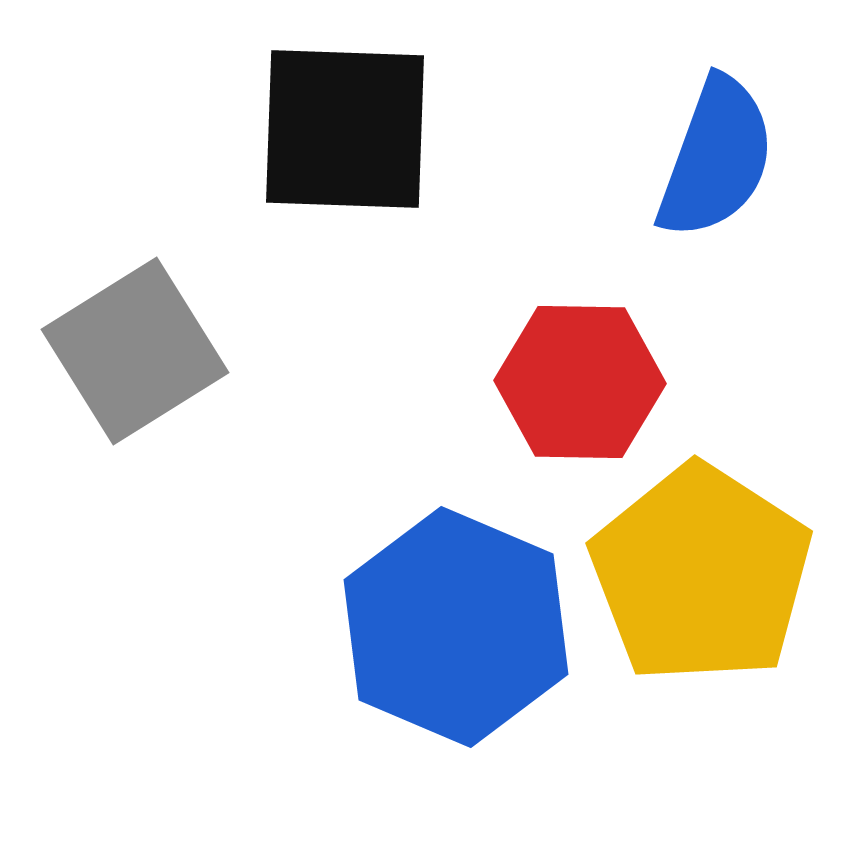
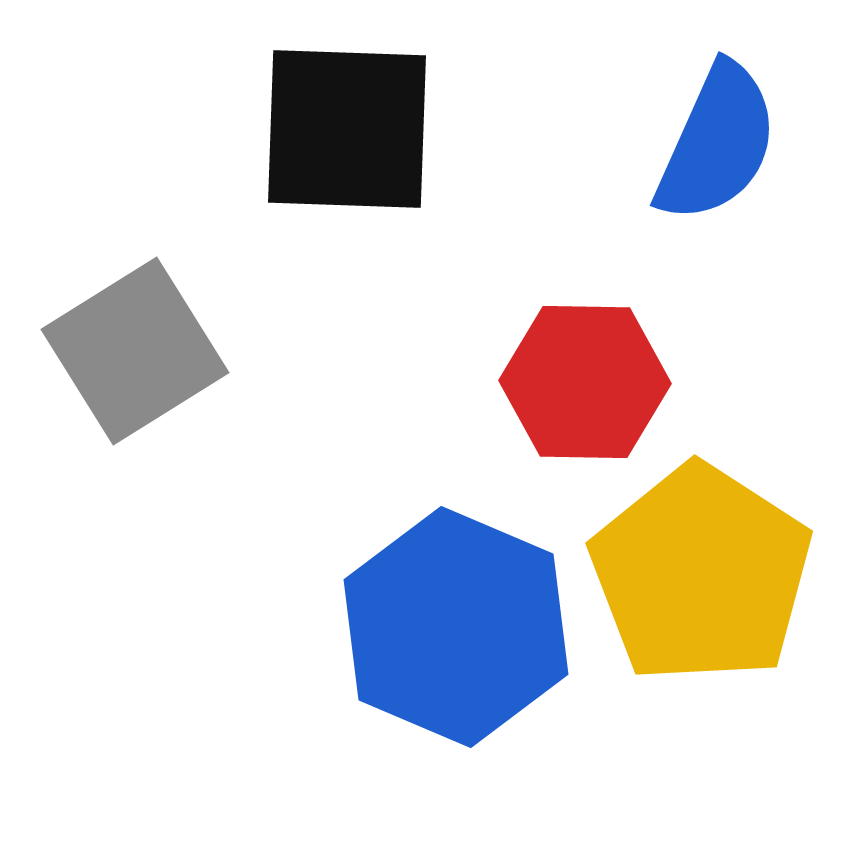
black square: moved 2 px right
blue semicircle: moved 1 px right, 15 px up; rotated 4 degrees clockwise
red hexagon: moved 5 px right
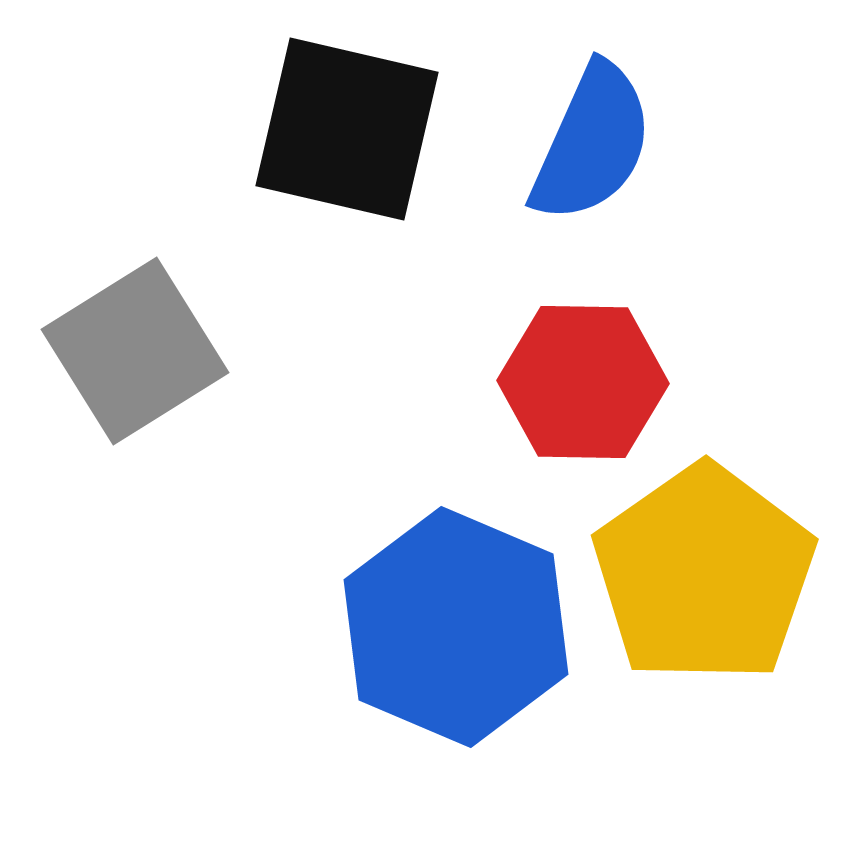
black square: rotated 11 degrees clockwise
blue semicircle: moved 125 px left
red hexagon: moved 2 px left
yellow pentagon: moved 3 px right; rotated 4 degrees clockwise
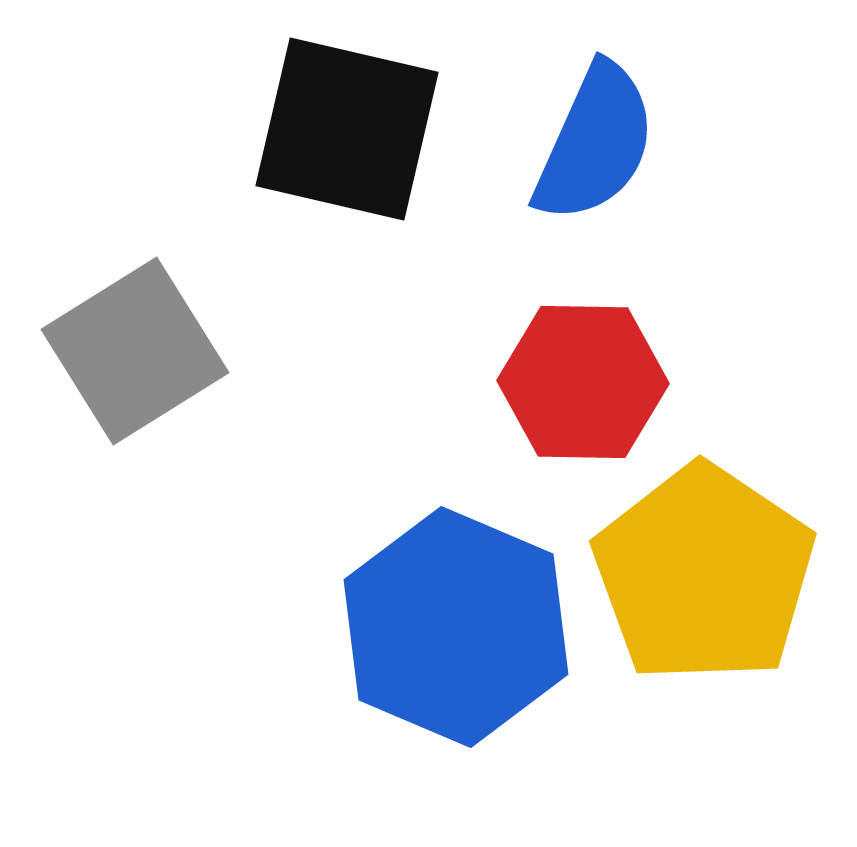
blue semicircle: moved 3 px right
yellow pentagon: rotated 3 degrees counterclockwise
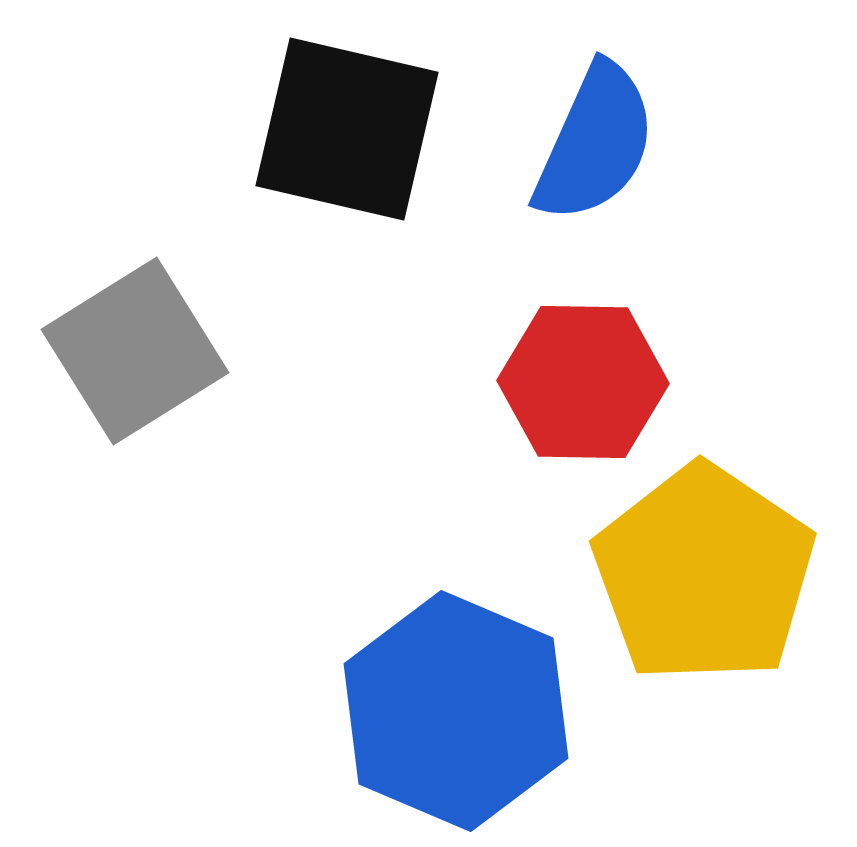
blue hexagon: moved 84 px down
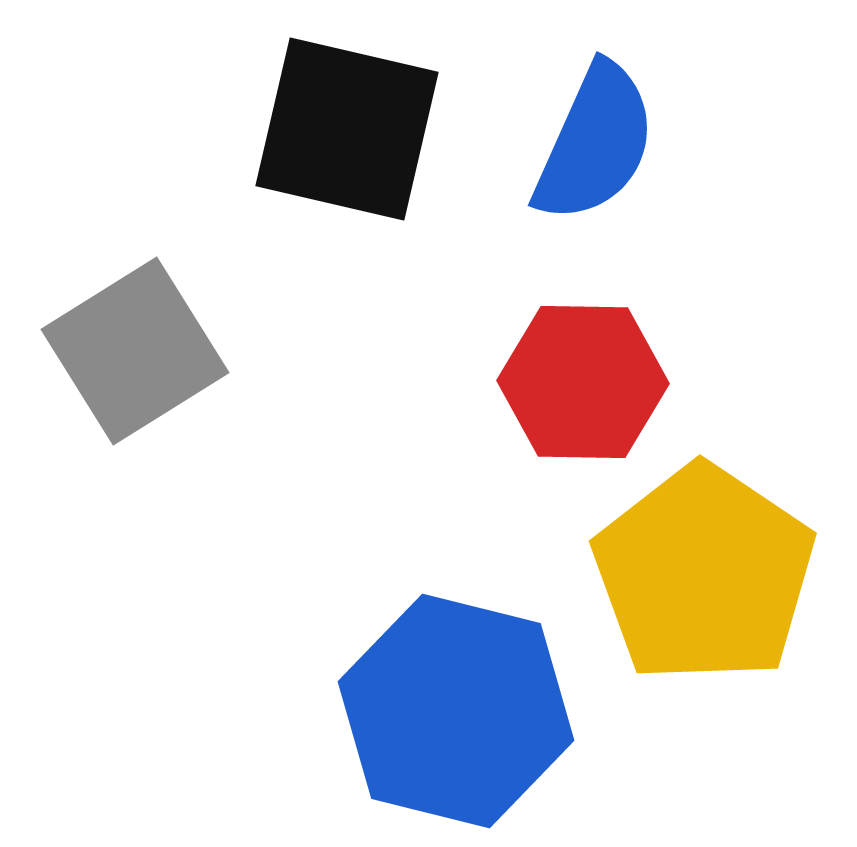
blue hexagon: rotated 9 degrees counterclockwise
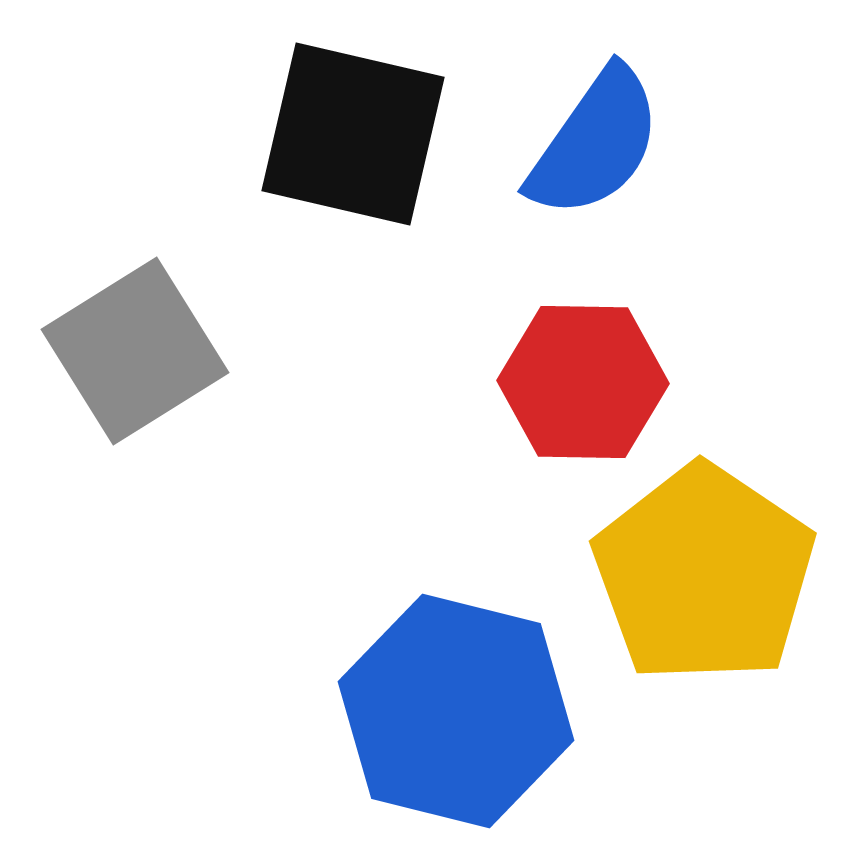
black square: moved 6 px right, 5 px down
blue semicircle: rotated 11 degrees clockwise
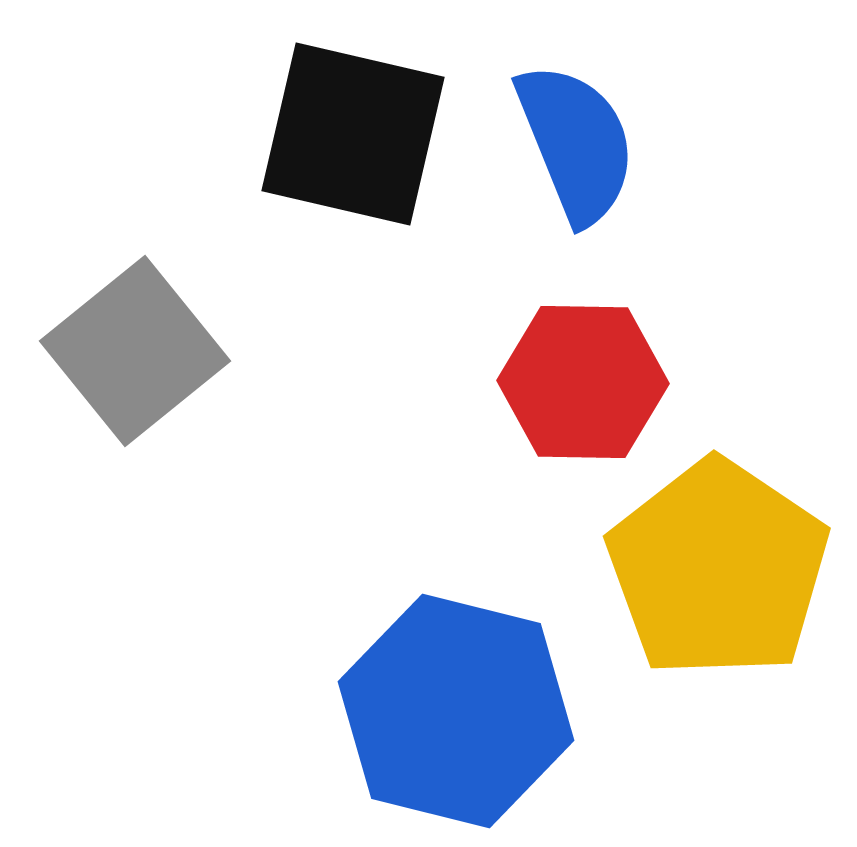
blue semicircle: moved 19 px left; rotated 57 degrees counterclockwise
gray square: rotated 7 degrees counterclockwise
yellow pentagon: moved 14 px right, 5 px up
